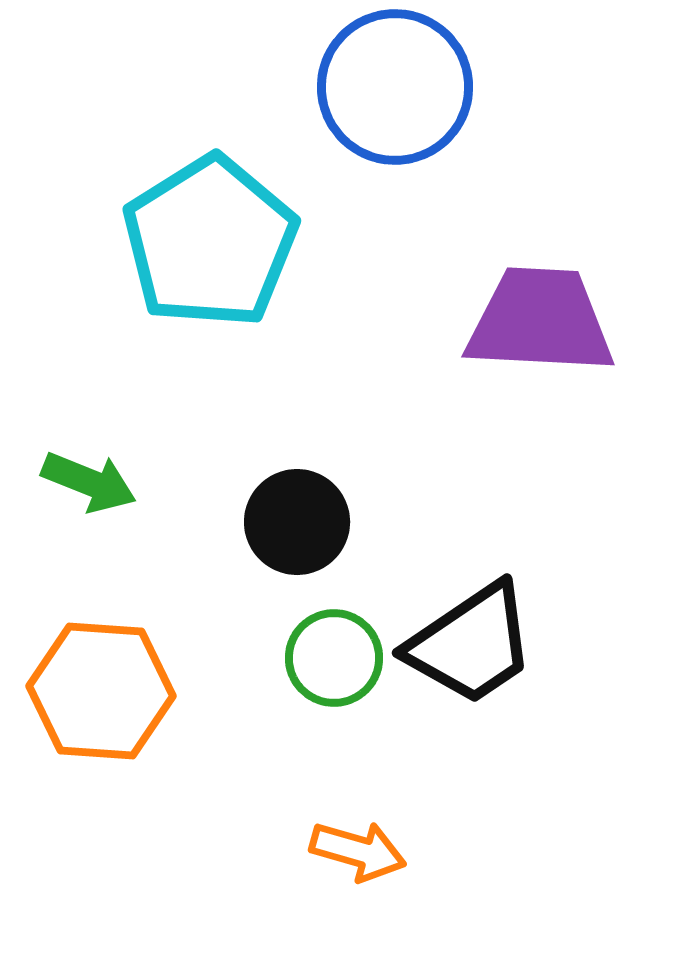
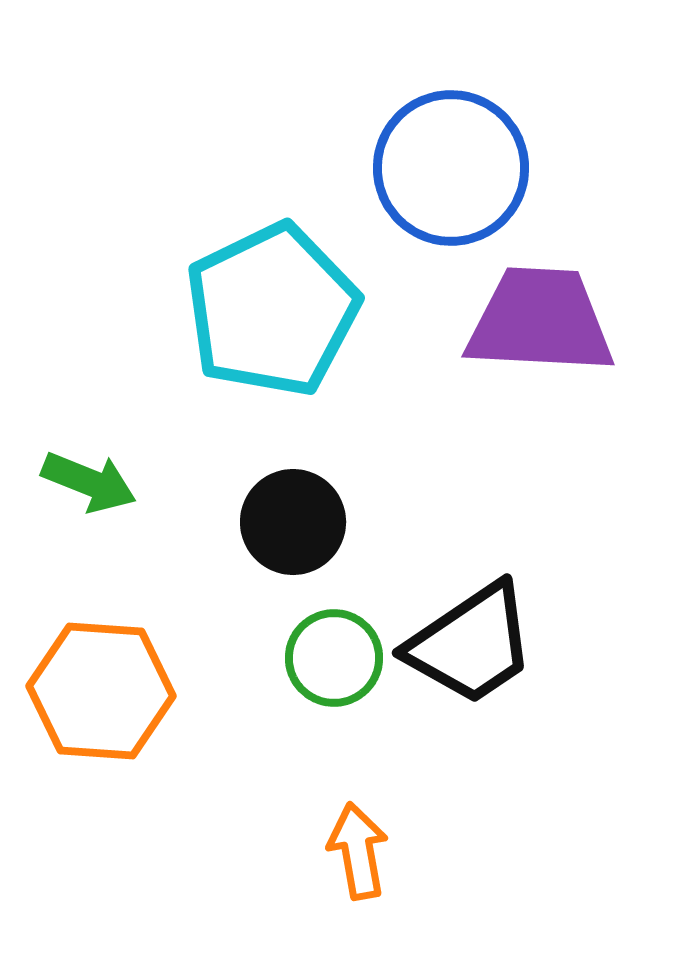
blue circle: moved 56 px right, 81 px down
cyan pentagon: moved 62 px right, 68 px down; rotated 6 degrees clockwise
black circle: moved 4 px left
orange arrow: rotated 116 degrees counterclockwise
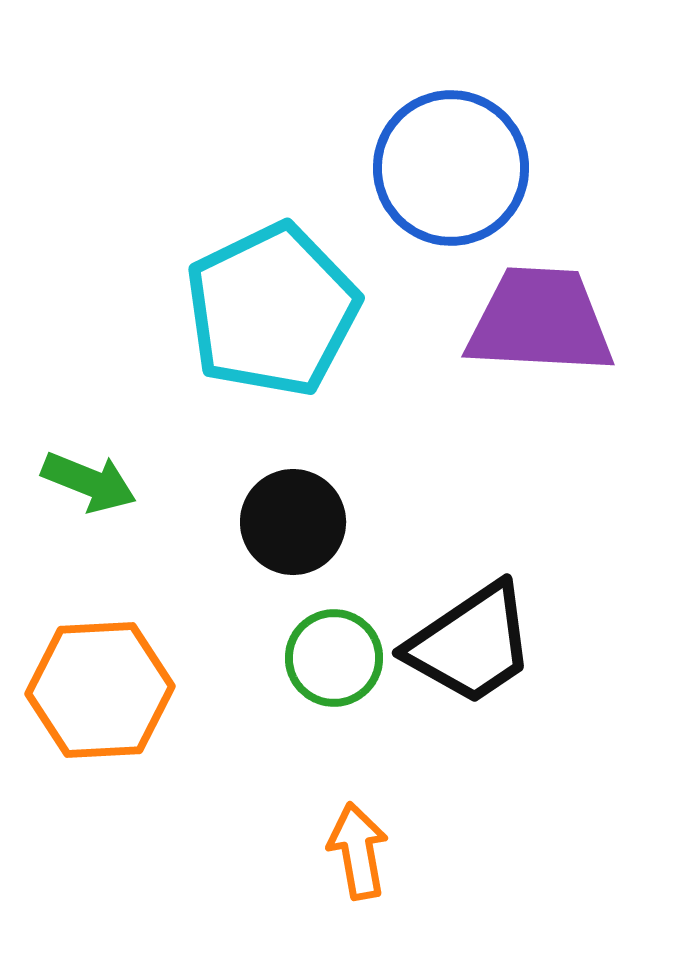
orange hexagon: moved 1 px left, 1 px up; rotated 7 degrees counterclockwise
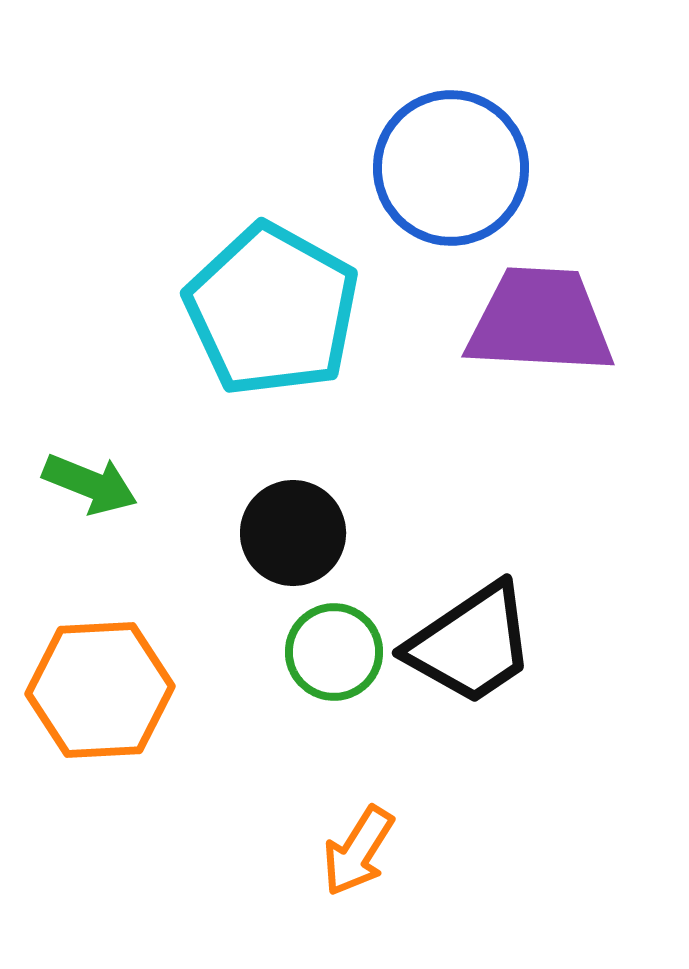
cyan pentagon: rotated 17 degrees counterclockwise
green arrow: moved 1 px right, 2 px down
black circle: moved 11 px down
green circle: moved 6 px up
orange arrow: rotated 138 degrees counterclockwise
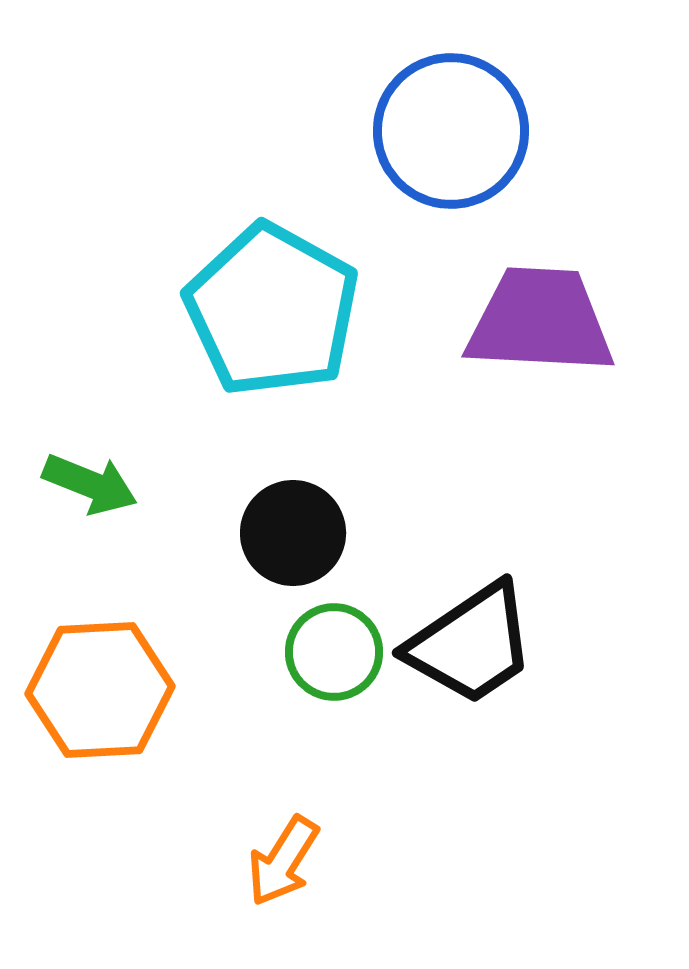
blue circle: moved 37 px up
orange arrow: moved 75 px left, 10 px down
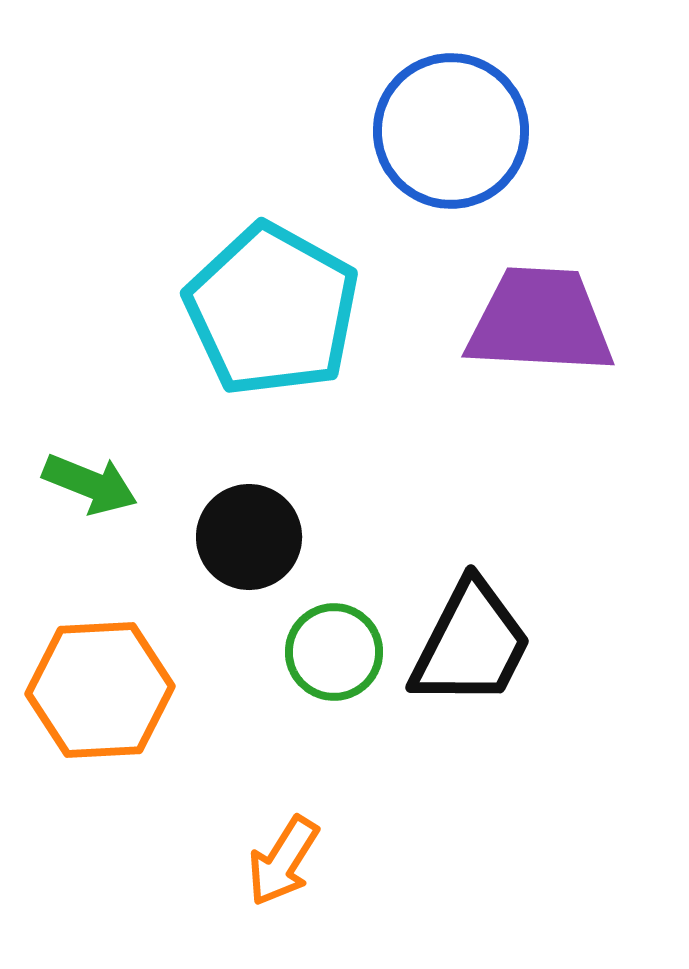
black circle: moved 44 px left, 4 px down
black trapezoid: rotated 29 degrees counterclockwise
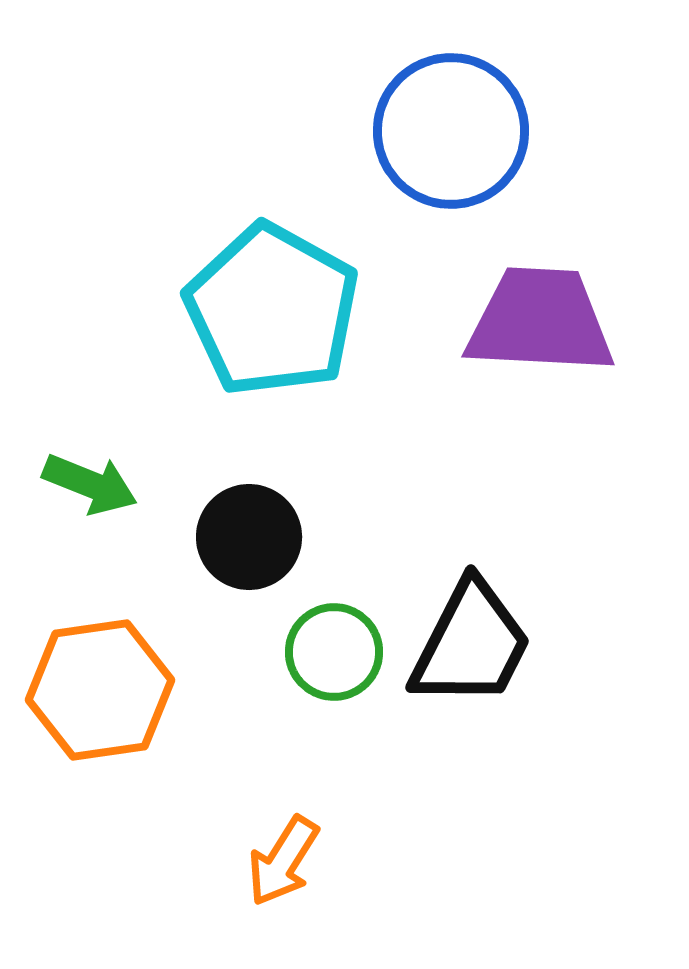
orange hexagon: rotated 5 degrees counterclockwise
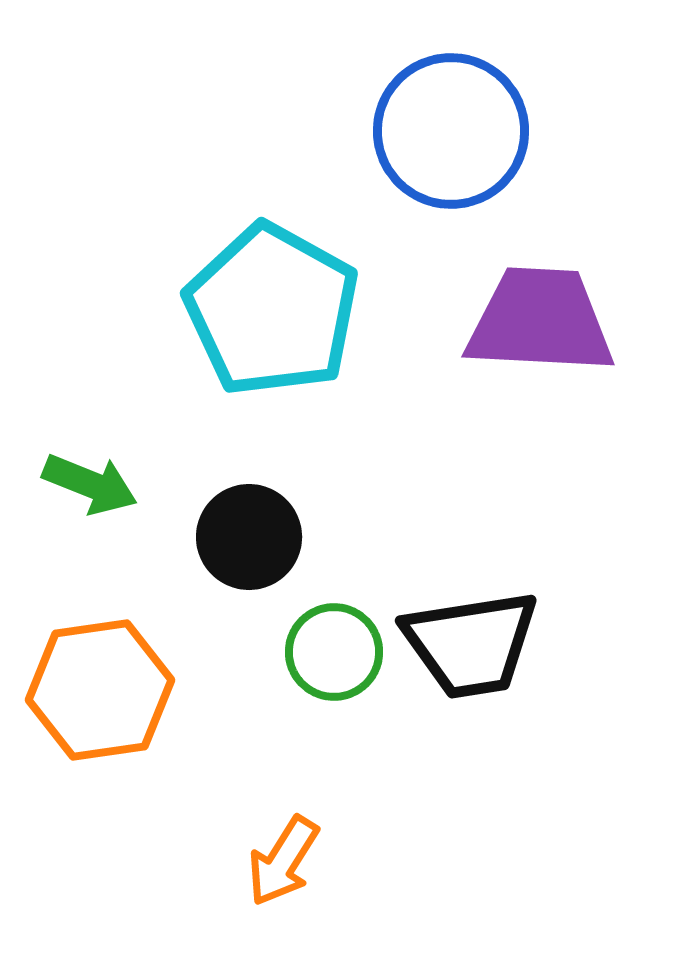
black trapezoid: rotated 54 degrees clockwise
